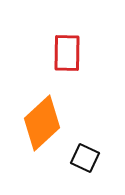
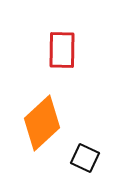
red rectangle: moved 5 px left, 3 px up
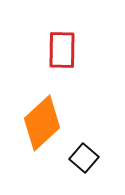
black square: moved 1 px left; rotated 16 degrees clockwise
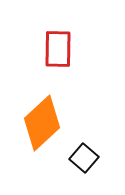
red rectangle: moved 4 px left, 1 px up
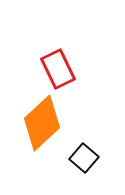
red rectangle: moved 20 px down; rotated 27 degrees counterclockwise
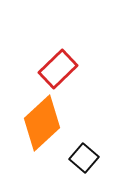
red rectangle: rotated 72 degrees clockwise
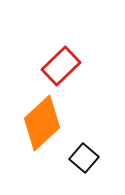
red rectangle: moved 3 px right, 3 px up
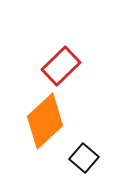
orange diamond: moved 3 px right, 2 px up
